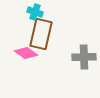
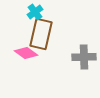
cyan cross: rotated 35 degrees clockwise
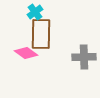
brown rectangle: rotated 12 degrees counterclockwise
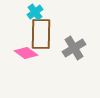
gray cross: moved 10 px left, 9 px up; rotated 30 degrees counterclockwise
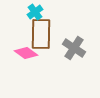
gray cross: rotated 25 degrees counterclockwise
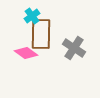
cyan cross: moved 3 px left, 4 px down
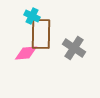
cyan cross: rotated 28 degrees counterclockwise
pink diamond: rotated 40 degrees counterclockwise
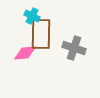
gray cross: rotated 15 degrees counterclockwise
pink diamond: moved 1 px left
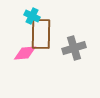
gray cross: rotated 35 degrees counterclockwise
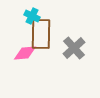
gray cross: rotated 25 degrees counterclockwise
